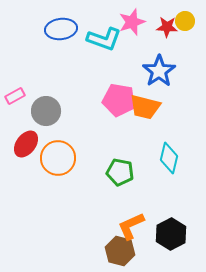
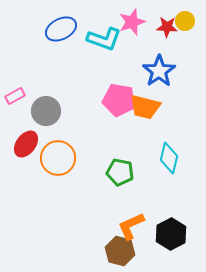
blue ellipse: rotated 20 degrees counterclockwise
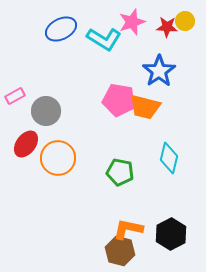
cyan L-shape: rotated 12 degrees clockwise
orange L-shape: moved 3 px left, 3 px down; rotated 36 degrees clockwise
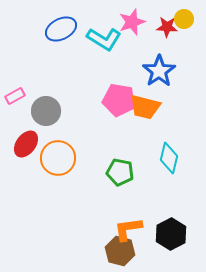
yellow circle: moved 1 px left, 2 px up
orange L-shape: rotated 20 degrees counterclockwise
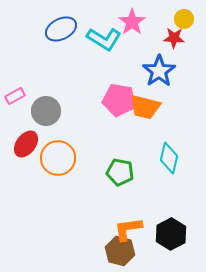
pink star: rotated 16 degrees counterclockwise
red star: moved 7 px right, 11 px down
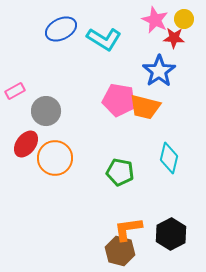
pink star: moved 23 px right, 2 px up; rotated 12 degrees counterclockwise
pink rectangle: moved 5 px up
orange circle: moved 3 px left
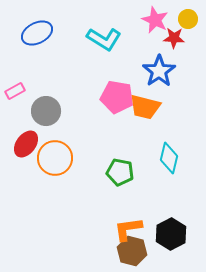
yellow circle: moved 4 px right
blue ellipse: moved 24 px left, 4 px down
pink pentagon: moved 2 px left, 3 px up
brown hexagon: moved 12 px right
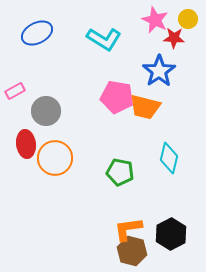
red ellipse: rotated 44 degrees counterclockwise
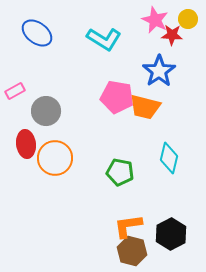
blue ellipse: rotated 64 degrees clockwise
red star: moved 2 px left, 3 px up
orange L-shape: moved 3 px up
